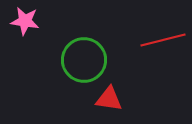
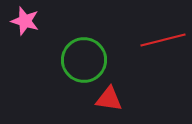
pink star: rotated 8 degrees clockwise
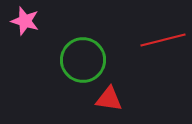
green circle: moved 1 px left
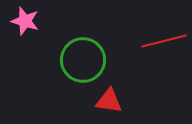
red line: moved 1 px right, 1 px down
red triangle: moved 2 px down
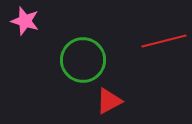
red triangle: rotated 36 degrees counterclockwise
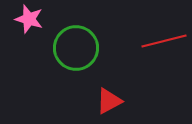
pink star: moved 4 px right, 2 px up
green circle: moved 7 px left, 12 px up
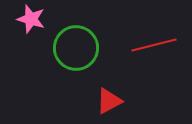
pink star: moved 2 px right
red line: moved 10 px left, 4 px down
